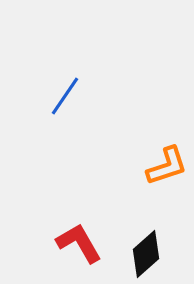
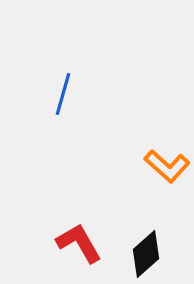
blue line: moved 2 px left, 2 px up; rotated 18 degrees counterclockwise
orange L-shape: rotated 60 degrees clockwise
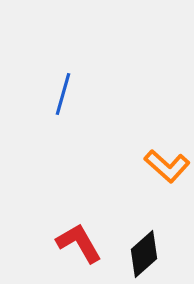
black diamond: moved 2 px left
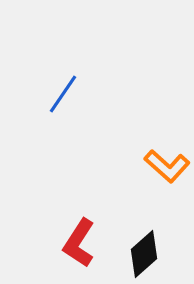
blue line: rotated 18 degrees clockwise
red L-shape: rotated 117 degrees counterclockwise
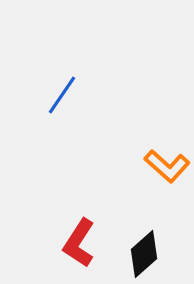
blue line: moved 1 px left, 1 px down
